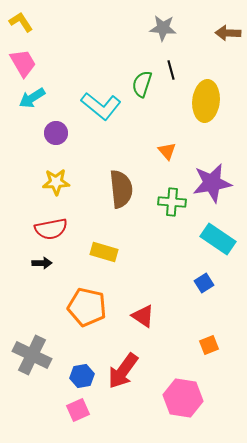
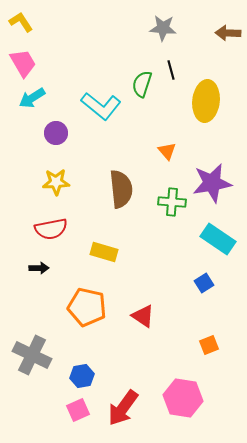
black arrow: moved 3 px left, 5 px down
red arrow: moved 37 px down
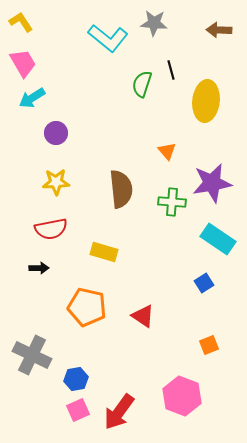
gray star: moved 9 px left, 5 px up
brown arrow: moved 9 px left, 3 px up
cyan L-shape: moved 7 px right, 68 px up
blue hexagon: moved 6 px left, 3 px down
pink hexagon: moved 1 px left, 2 px up; rotated 12 degrees clockwise
red arrow: moved 4 px left, 4 px down
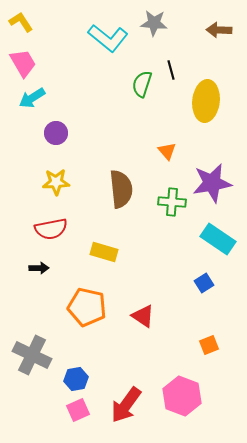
red arrow: moved 7 px right, 7 px up
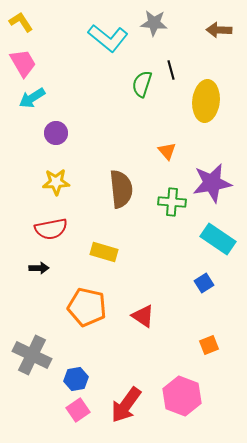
pink square: rotated 10 degrees counterclockwise
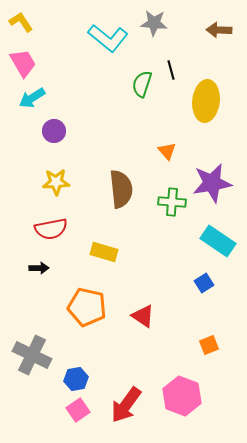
purple circle: moved 2 px left, 2 px up
cyan rectangle: moved 2 px down
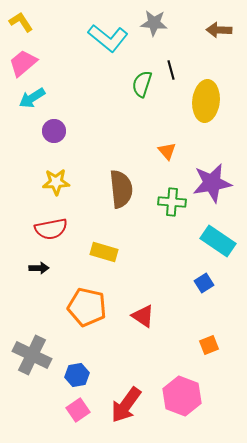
pink trapezoid: rotated 100 degrees counterclockwise
blue hexagon: moved 1 px right, 4 px up
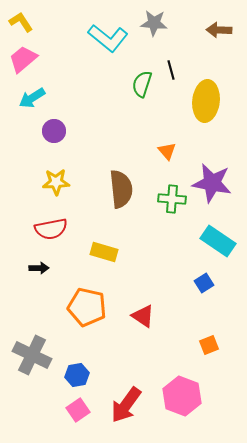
pink trapezoid: moved 4 px up
purple star: rotated 21 degrees clockwise
green cross: moved 3 px up
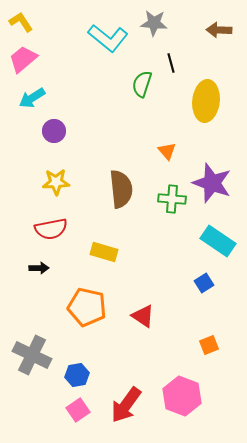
black line: moved 7 px up
purple star: rotated 9 degrees clockwise
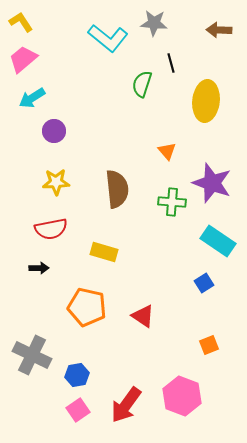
brown semicircle: moved 4 px left
green cross: moved 3 px down
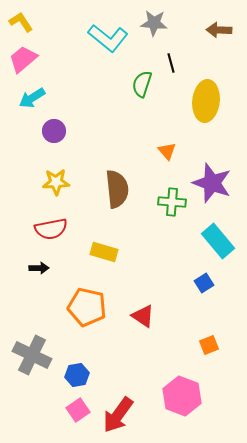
cyan rectangle: rotated 16 degrees clockwise
red arrow: moved 8 px left, 10 px down
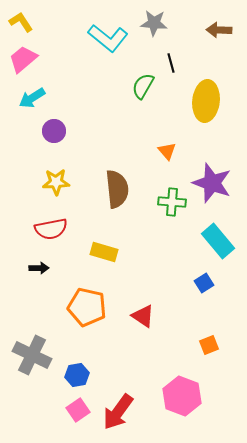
green semicircle: moved 1 px right, 2 px down; rotated 12 degrees clockwise
red arrow: moved 3 px up
